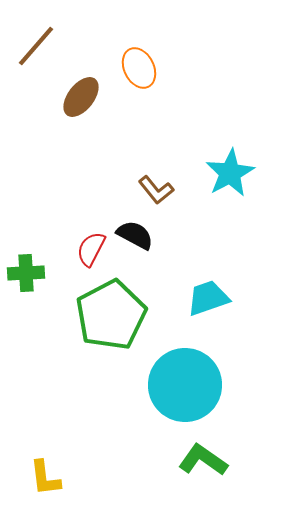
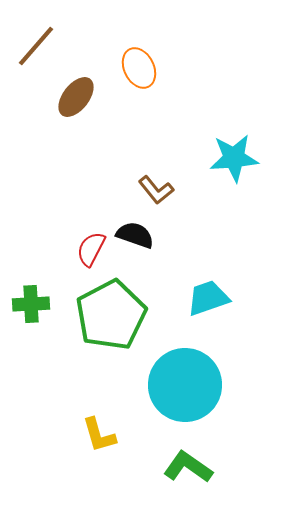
brown ellipse: moved 5 px left
cyan star: moved 4 px right, 15 px up; rotated 24 degrees clockwise
black semicircle: rotated 9 degrees counterclockwise
green cross: moved 5 px right, 31 px down
green L-shape: moved 15 px left, 7 px down
yellow L-shape: moved 54 px right, 43 px up; rotated 9 degrees counterclockwise
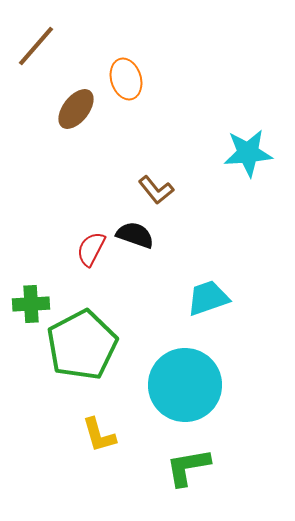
orange ellipse: moved 13 px left, 11 px down; rotated 9 degrees clockwise
brown ellipse: moved 12 px down
cyan star: moved 14 px right, 5 px up
green pentagon: moved 29 px left, 30 px down
green L-shape: rotated 45 degrees counterclockwise
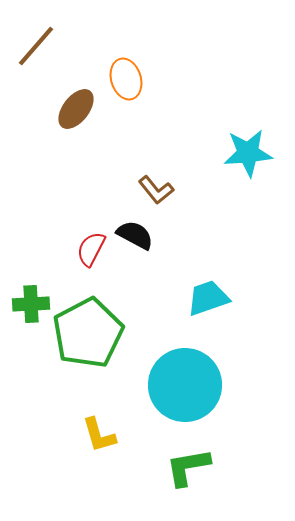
black semicircle: rotated 9 degrees clockwise
green pentagon: moved 6 px right, 12 px up
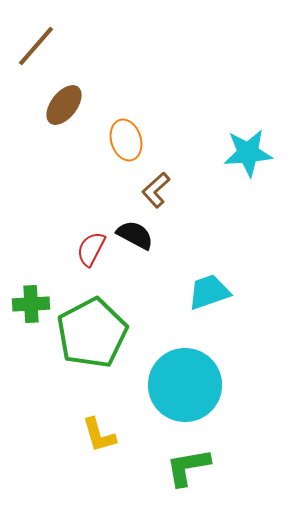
orange ellipse: moved 61 px down
brown ellipse: moved 12 px left, 4 px up
brown L-shape: rotated 87 degrees clockwise
cyan trapezoid: moved 1 px right, 6 px up
green pentagon: moved 4 px right
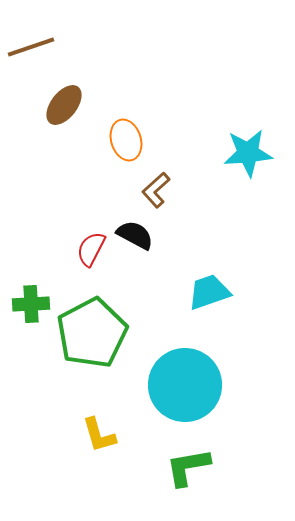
brown line: moved 5 px left, 1 px down; rotated 30 degrees clockwise
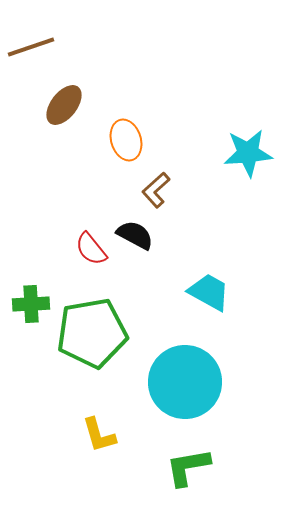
red semicircle: rotated 66 degrees counterclockwise
cyan trapezoid: rotated 48 degrees clockwise
green pentagon: rotated 18 degrees clockwise
cyan circle: moved 3 px up
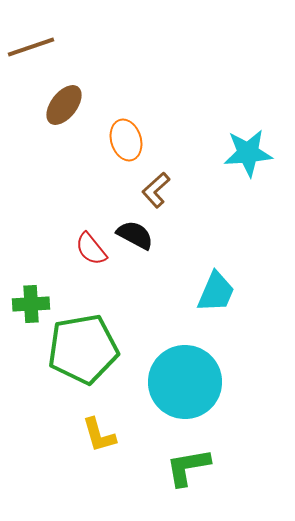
cyan trapezoid: moved 7 px right; rotated 84 degrees clockwise
green pentagon: moved 9 px left, 16 px down
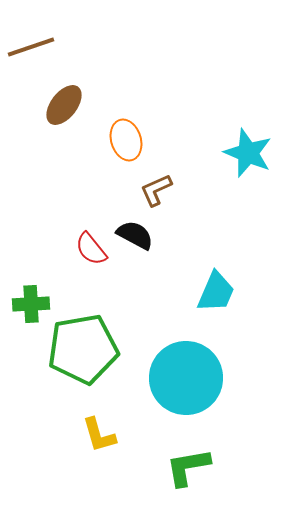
cyan star: rotated 27 degrees clockwise
brown L-shape: rotated 18 degrees clockwise
cyan circle: moved 1 px right, 4 px up
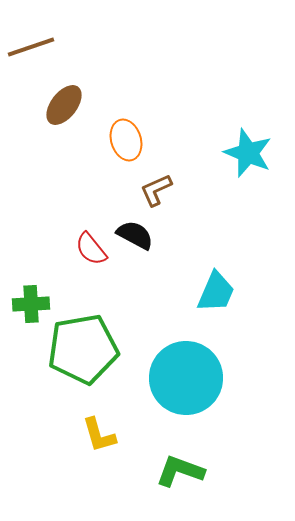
green L-shape: moved 8 px left, 4 px down; rotated 30 degrees clockwise
